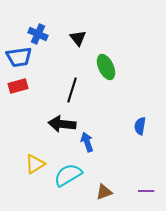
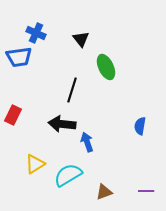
blue cross: moved 2 px left, 1 px up
black triangle: moved 3 px right, 1 px down
red rectangle: moved 5 px left, 29 px down; rotated 48 degrees counterclockwise
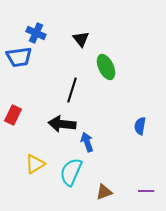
cyan semicircle: moved 3 px right, 3 px up; rotated 36 degrees counterclockwise
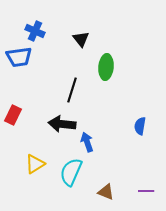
blue cross: moved 1 px left, 2 px up
green ellipse: rotated 30 degrees clockwise
brown triangle: moved 2 px right; rotated 42 degrees clockwise
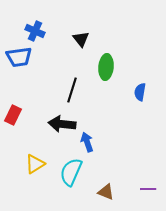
blue semicircle: moved 34 px up
purple line: moved 2 px right, 2 px up
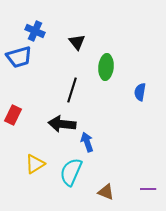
black triangle: moved 4 px left, 3 px down
blue trapezoid: rotated 8 degrees counterclockwise
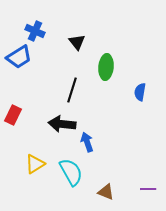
blue trapezoid: rotated 16 degrees counterclockwise
cyan semicircle: rotated 128 degrees clockwise
